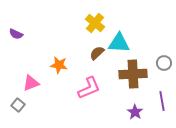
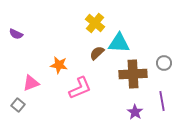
pink L-shape: moved 9 px left
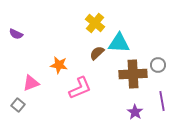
gray circle: moved 6 px left, 2 px down
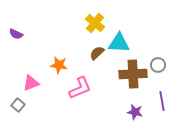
purple star: rotated 21 degrees counterclockwise
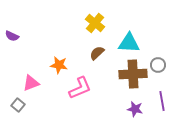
purple semicircle: moved 4 px left, 2 px down
cyan triangle: moved 10 px right
purple star: moved 3 px up
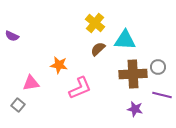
cyan triangle: moved 4 px left, 3 px up
brown semicircle: moved 1 px right, 4 px up
gray circle: moved 2 px down
pink triangle: rotated 12 degrees clockwise
purple line: moved 6 px up; rotated 66 degrees counterclockwise
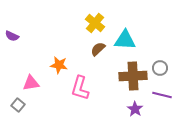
gray circle: moved 2 px right, 1 px down
brown cross: moved 2 px down
pink L-shape: rotated 130 degrees clockwise
purple star: rotated 21 degrees clockwise
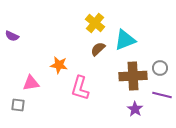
cyan triangle: rotated 25 degrees counterclockwise
gray square: rotated 32 degrees counterclockwise
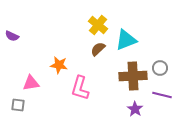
yellow cross: moved 3 px right, 2 px down
cyan triangle: moved 1 px right
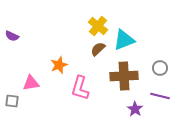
yellow cross: moved 1 px down
cyan triangle: moved 2 px left
orange star: rotated 30 degrees counterclockwise
brown cross: moved 9 px left
purple line: moved 2 px left, 1 px down
gray square: moved 6 px left, 4 px up
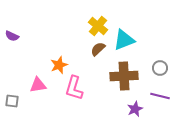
pink triangle: moved 7 px right, 2 px down
pink L-shape: moved 6 px left
purple star: rotated 14 degrees clockwise
